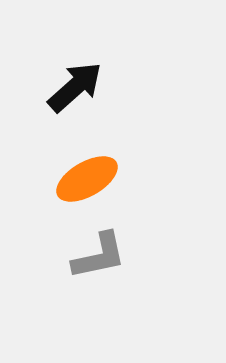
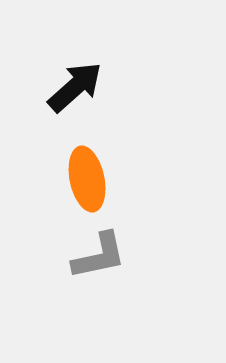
orange ellipse: rotated 72 degrees counterclockwise
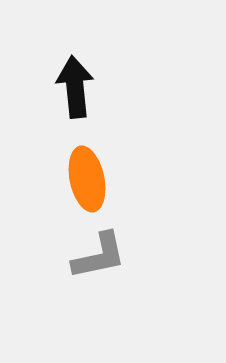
black arrow: rotated 54 degrees counterclockwise
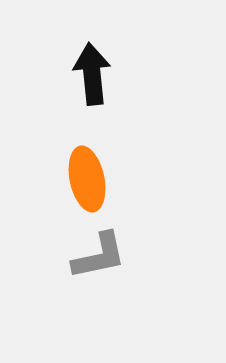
black arrow: moved 17 px right, 13 px up
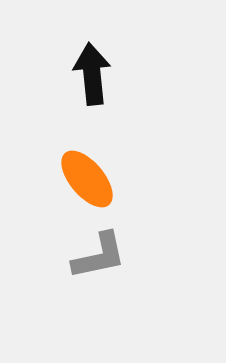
orange ellipse: rotated 28 degrees counterclockwise
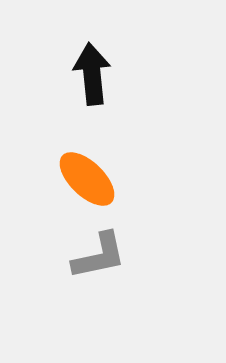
orange ellipse: rotated 6 degrees counterclockwise
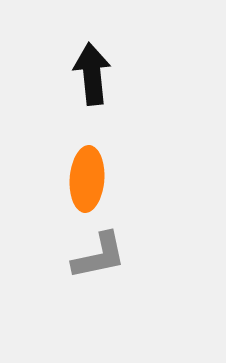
orange ellipse: rotated 50 degrees clockwise
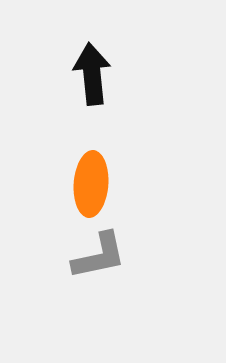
orange ellipse: moved 4 px right, 5 px down
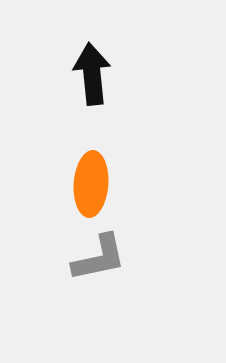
gray L-shape: moved 2 px down
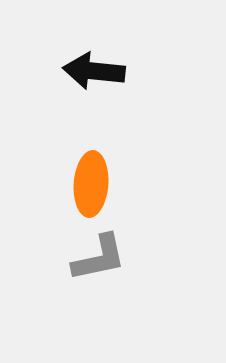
black arrow: moved 2 px right, 3 px up; rotated 78 degrees counterclockwise
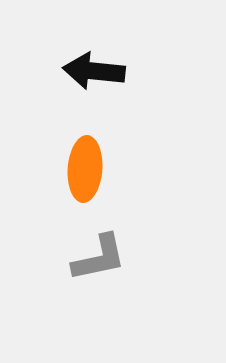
orange ellipse: moved 6 px left, 15 px up
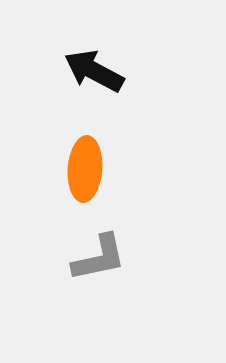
black arrow: rotated 22 degrees clockwise
